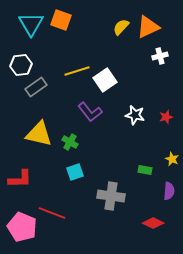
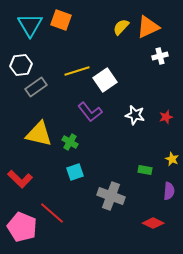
cyan triangle: moved 1 px left, 1 px down
red L-shape: rotated 45 degrees clockwise
gray cross: rotated 12 degrees clockwise
red line: rotated 20 degrees clockwise
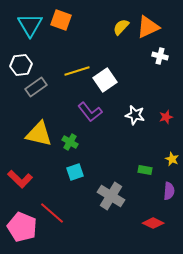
white cross: rotated 28 degrees clockwise
gray cross: rotated 12 degrees clockwise
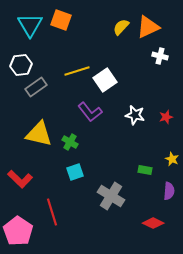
red line: moved 1 px up; rotated 32 degrees clockwise
pink pentagon: moved 4 px left, 4 px down; rotated 12 degrees clockwise
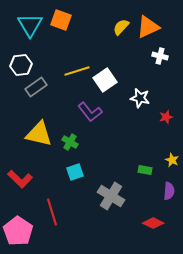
white star: moved 5 px right, 17 px up
yellow star: moved 1 px down
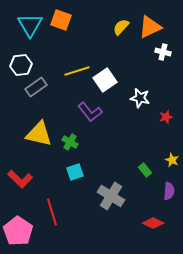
orange triangle: moved 2 px right
white cross: moved 3 px right, 4 px up
green rectangle: rotated 40 degrees clockwise
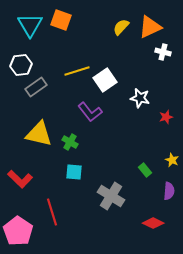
cyan square: moved 1 px left; rotated 24 degrees clockwise
